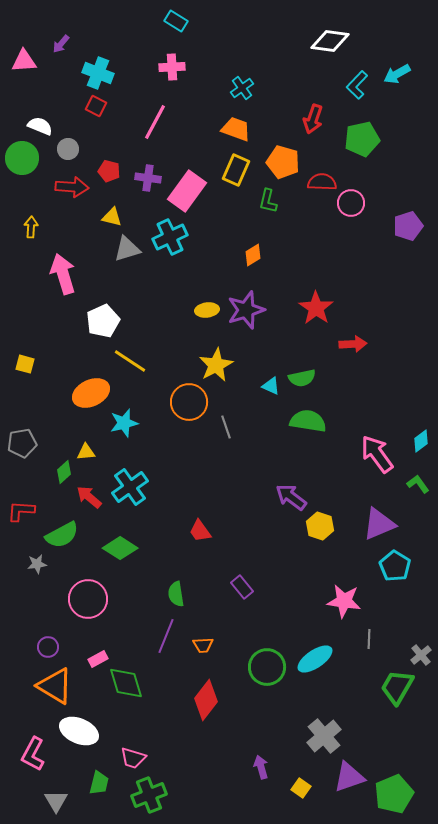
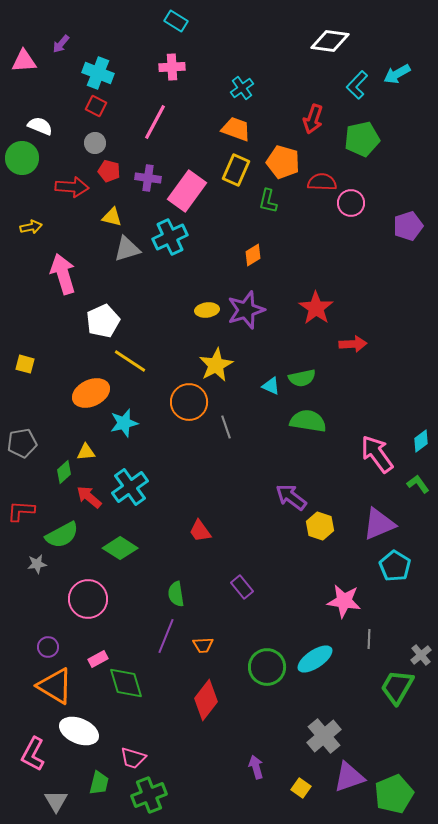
gray circle at (68, 149): moved 27 px right, 6 px up
yellow arrow at (31, 227): rotated 75 degrees clockwise
purple arrow at (261, 767): moved 5 px left
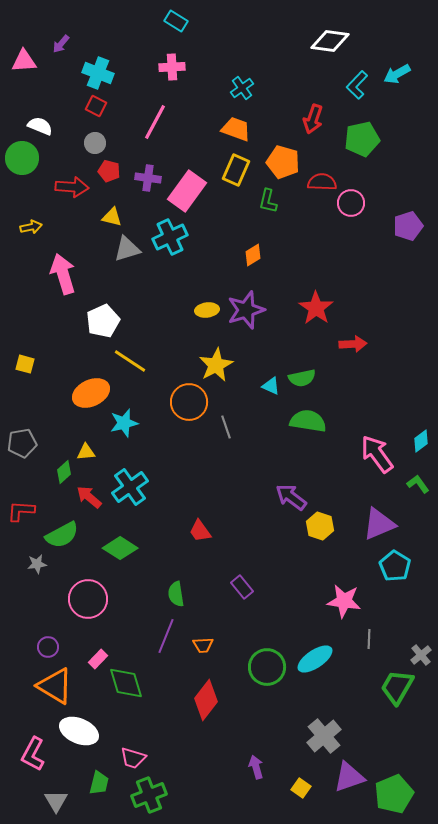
pink rectangle at (98, 659): rotated 18 degrees counterclockwise
